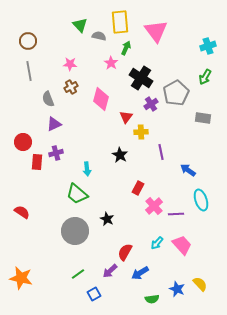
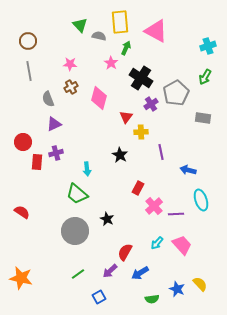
pink triangle at (156, 31): rotated 25 degrees counterclockwise
pink diamond at (101, 99): moved 2 px left, 1 px up
blue arrow at (188, 170): rotated 21 degrees counterclockwise
blue square at (94, 294): moved 5 px right, 3 px down
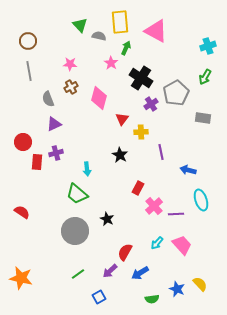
red triangle at (126, 117): moved 4 px left, 2 px down
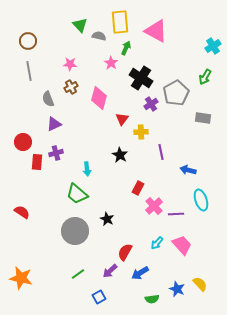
cyan cross at (208, 46): moved 5 px right; rotated 14 degrees counterclockwise
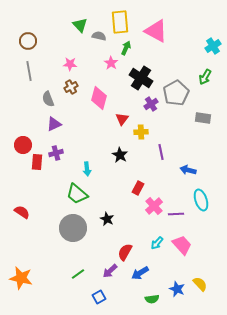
red circle at (23, 142): moved 3 px down
gray circle at (75, 231): moved 2 px left, 3 px up
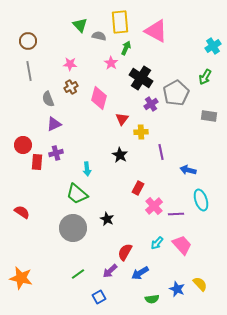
gray rectangle at (203, 118): moved 6 px right, 2 px up
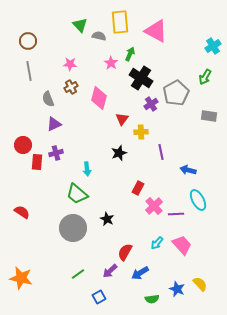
green arrow at (126, 48): moved 4 px right, 6 px down
black star at (120, 155): moved 1 px left, 2 px up; rotated 21 degrees clockwise
cyan ellipse at (201, 200): moved 3 px left; rotated 10 degrees counterclockwise
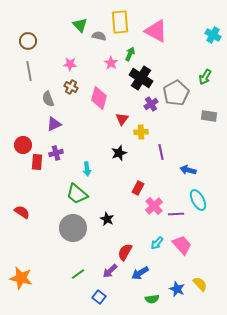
cyan cross at (213, 46): moved 11 px up; rotated 28 degrees counterclockwise
brown cross at (71, 87): rotated 32 degrees counterclockwise
blue square at (99, 297): rotated 24 degrees counterclockwise
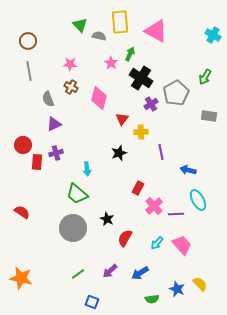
red semicircle at (125, 252): moved 14 px up
blue square at (99, 297): moved 7 px left, 5 px down; rotated 16 degrees counterclockwise
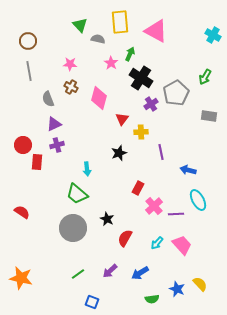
gray semicircle at (99, 36): moved 1 px left, 3 px down
purple cross at (56, 153): moved 1 px right, 8 px up
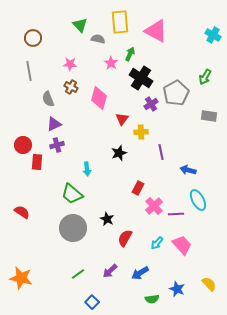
brown circle at (28, 41): moved 5 px right, 3 px up
green trapezoid at (77, 194): moved 5 px left
yellow semicircle at (200, 284): moved 9 px right
blue square at (92, 302): rotated 24 degrees clockwise
